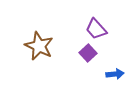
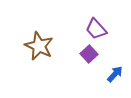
purple square: moved 1 px right, 1 px down
blue arrow: rotated 42 degrees counterclockwise
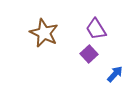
purple trapezoid: rotated 10 degrees clockwise
brown star: moved 5 px right, 13 px up
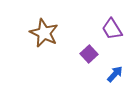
purple trapezoid: moved 16 px right
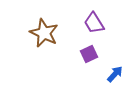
purple trapezoid: moved 18 px left, 6 px up
purple square: rotated 18 degrees clockwise
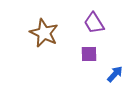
purple square: rotated 24 degrees clockwise
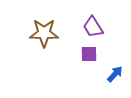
purple trapezoid: moved 1 px left, 4 px down
brown star: rotated 24 degrees counterclockwise
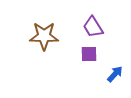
brown star: moved 3 px down
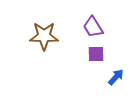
purple square: moved 7 px right
blue arrow: moved 1 px right, 3 px down
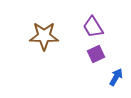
purple square: rotated 24 degrees counterclockwise
blue arrow: rotated 12 degrees counterclockwise
